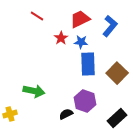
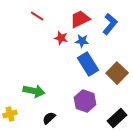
blue L-shape: moved 2 px up
red star: rotated 24 degrees counterclockwise
blue star: moved 1 px right, 1 px up
blue rectangle: rotated 30 degrees counterclockwise
black semicircle: moved 17 px left, 4 px down; rotated 16 degrees counterclockwise
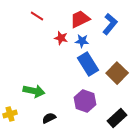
black semicircle: rotated 16 degrees clockwise
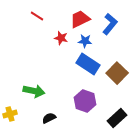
blue star: moved 3 px right
blue rectangle: rotated 25 degrees counterclockwise
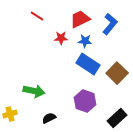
red star: rotated 16 degrees counterclockwise
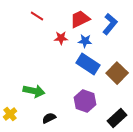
yellow cross: rotated 24 degrees counterclockwise
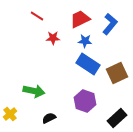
red star: moved 8 px left
brown square: rotated 20 degrees clockwise
